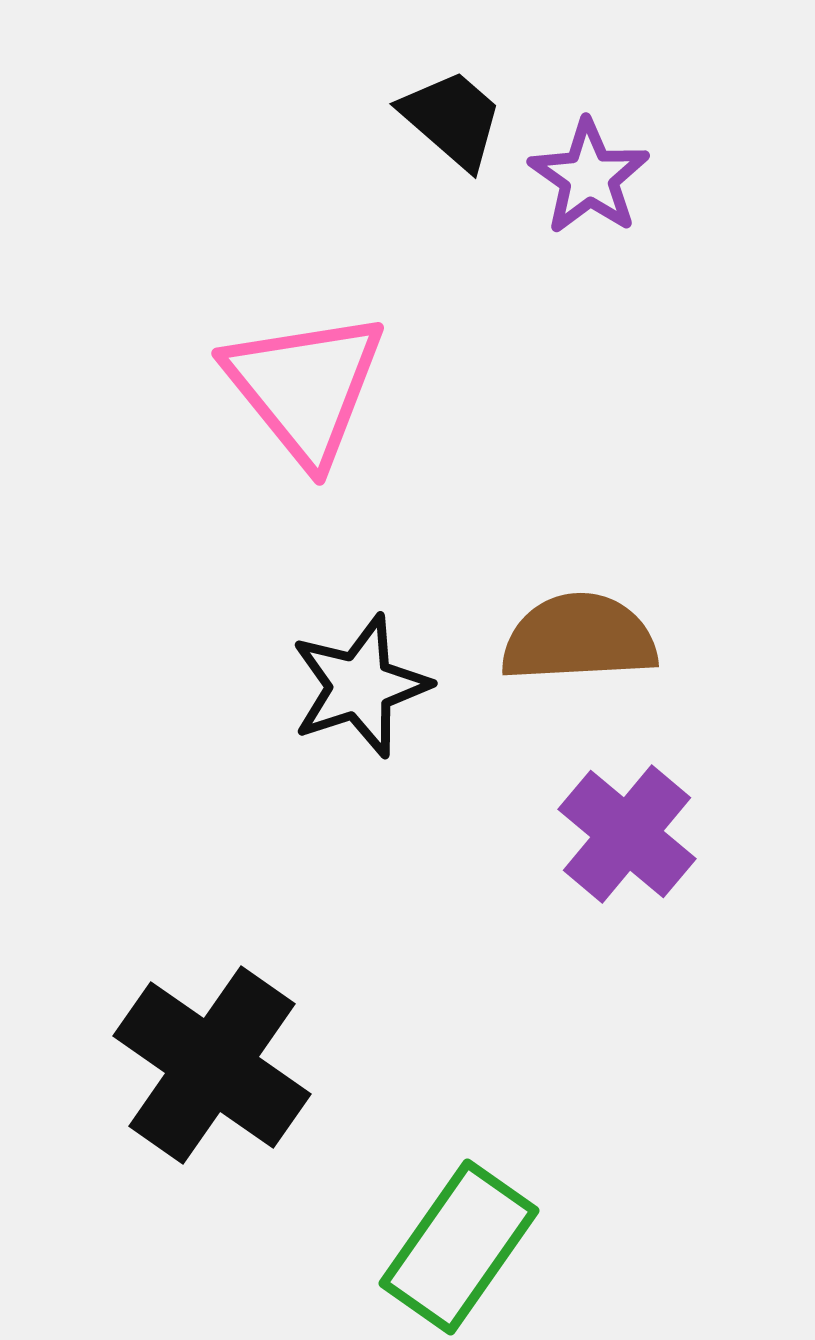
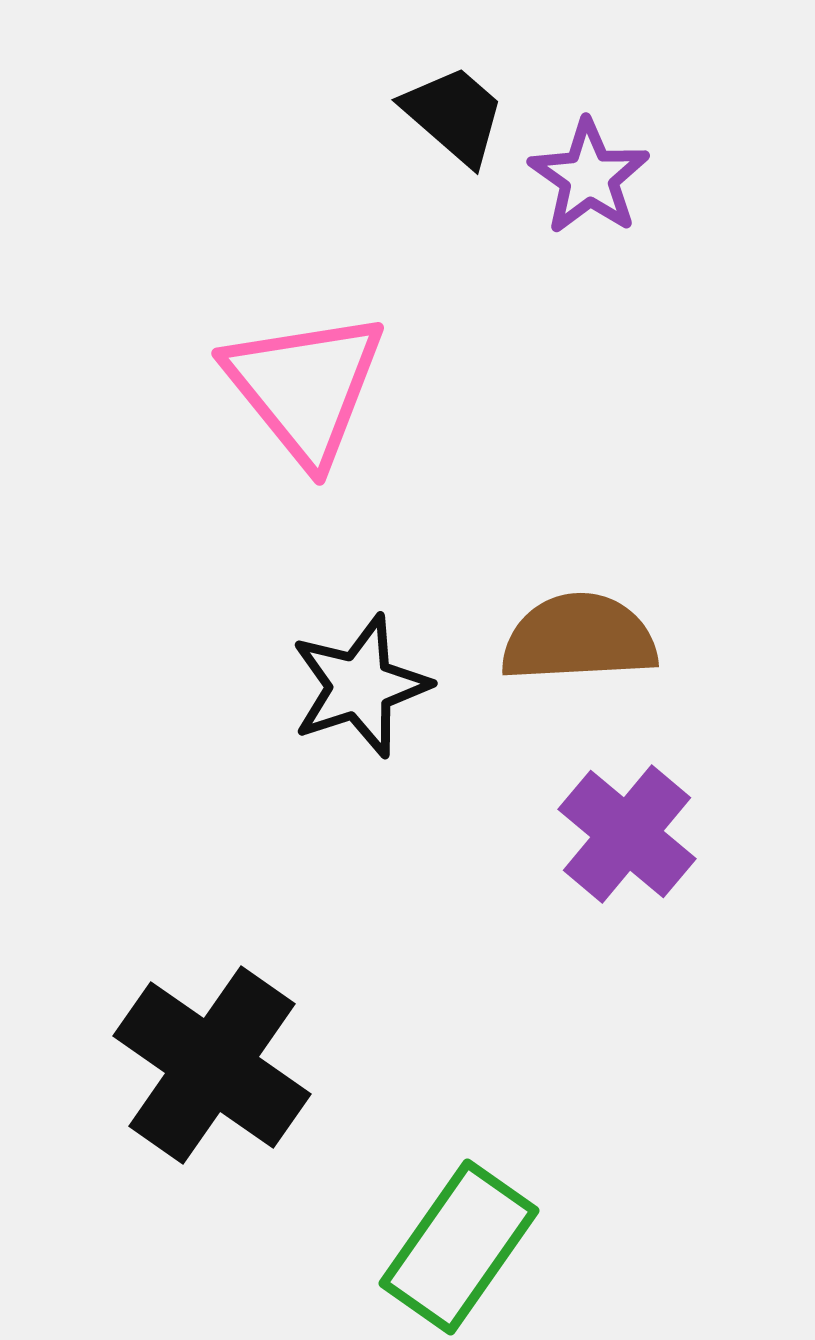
black trapezoid: moved 2 px right, 4 px up
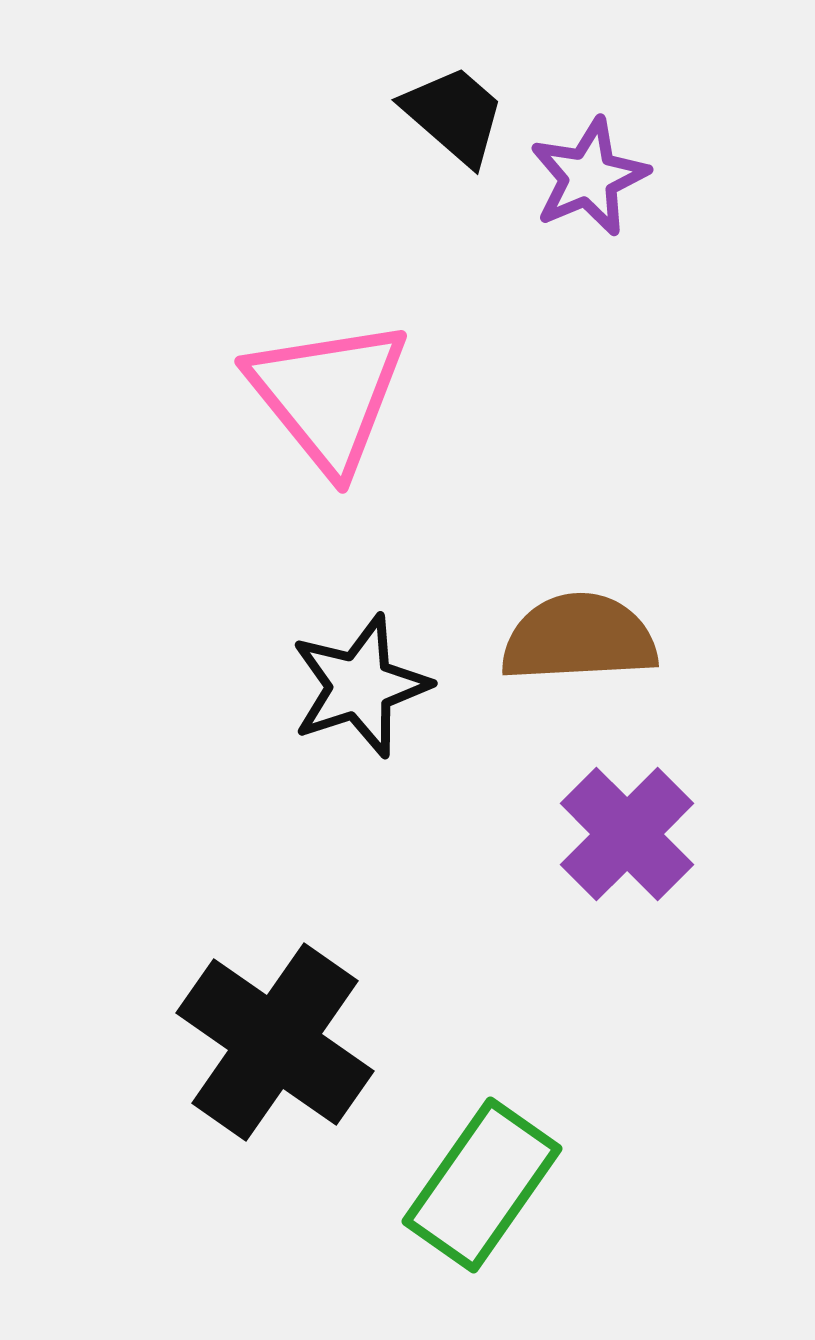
purple star: rotated 14 degrees clockwise
pink triangle: moved 23 px right, 8 px down
purple cross: rotated 5 degrees clockwise
black cross: moved 63 px right, 23 px up
green rectangle: moved 23 px right, 62 px up
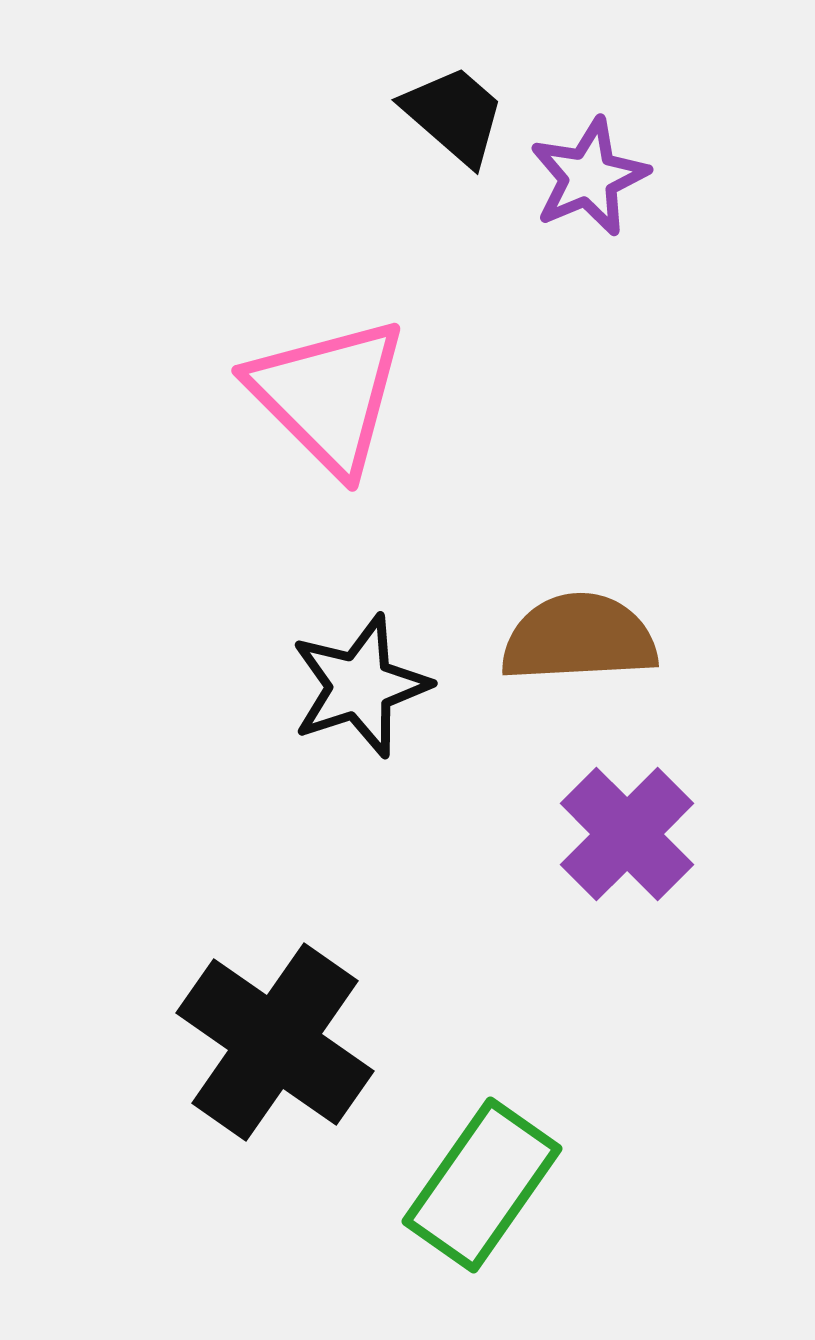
pink triangle: rotated 6 degrees counterclockwise
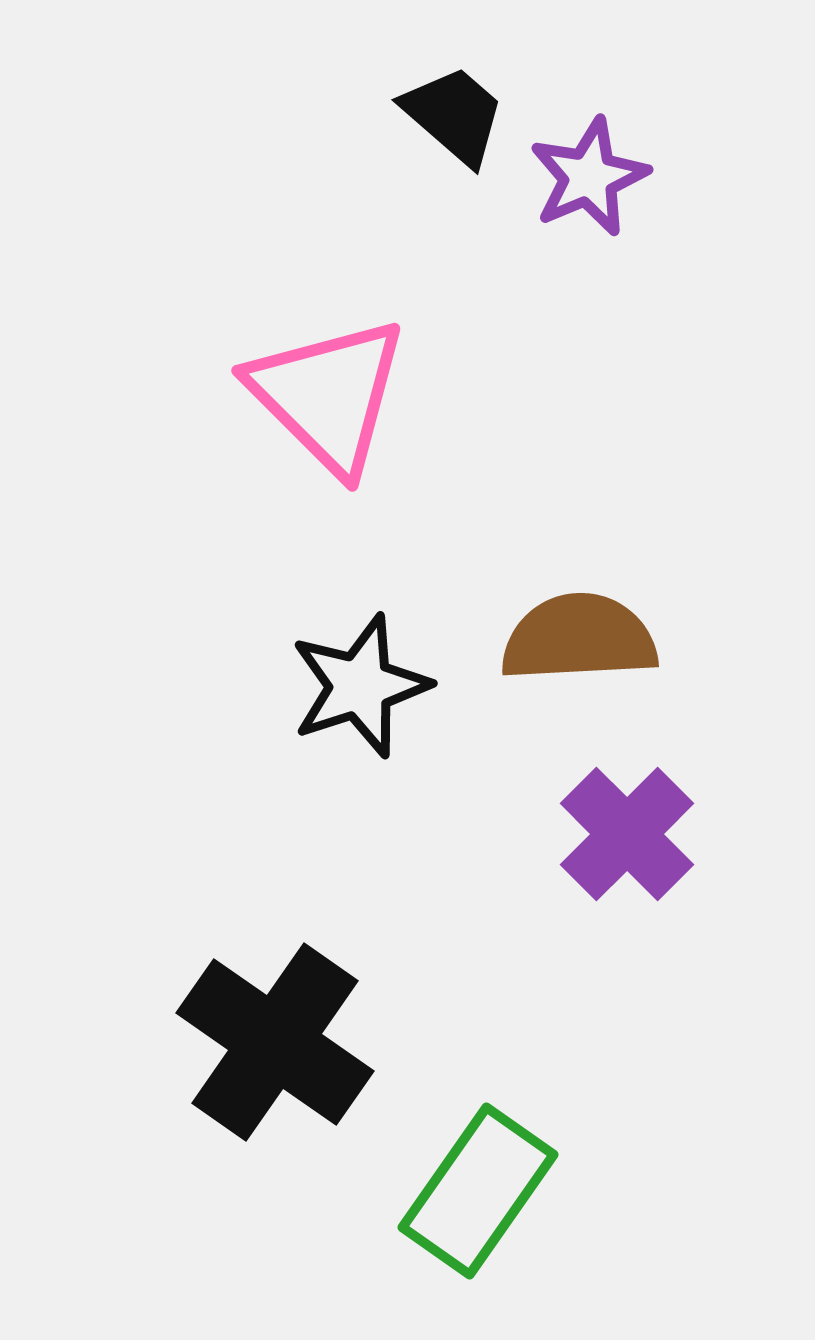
green rectangle: moved 4 px left, 6 px down
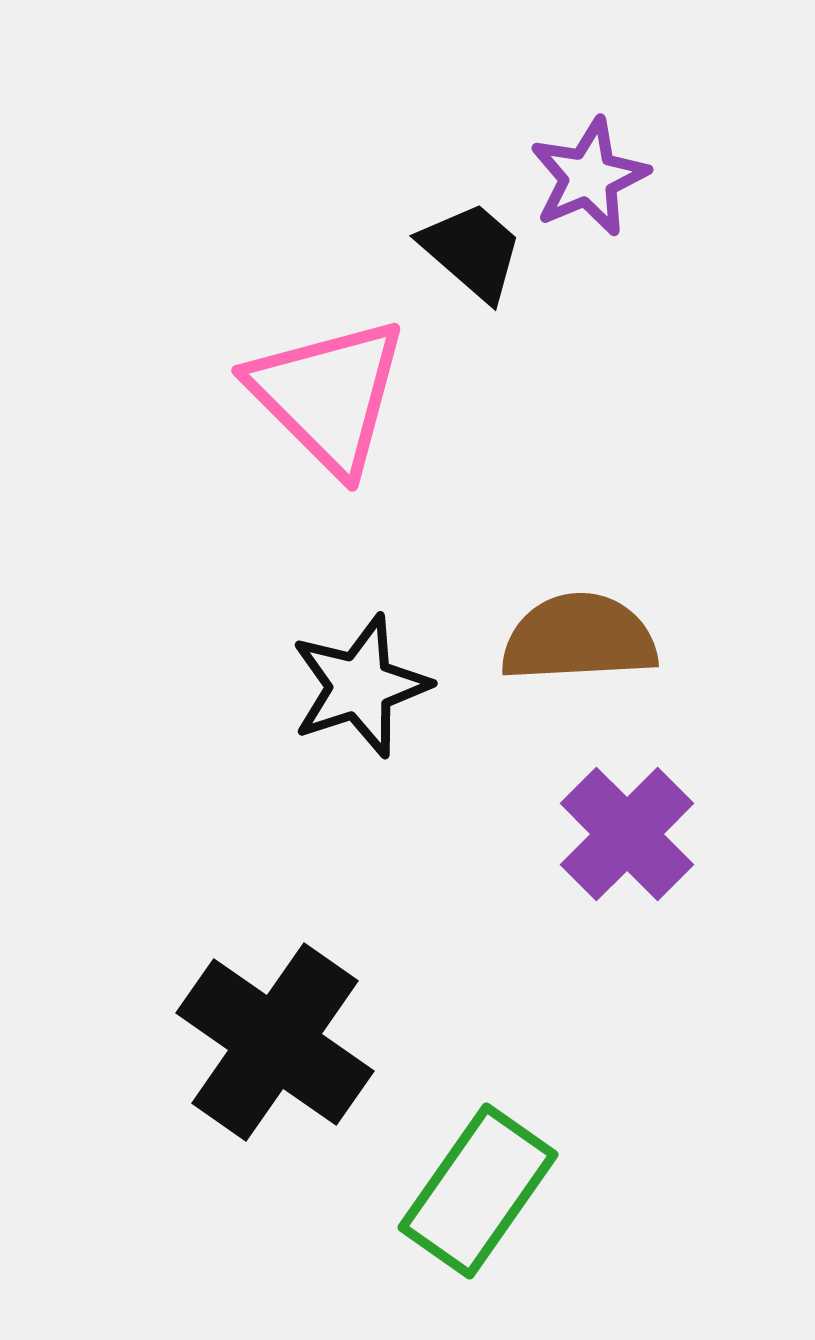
black trapezoid: moved 18 px right, 136 px down
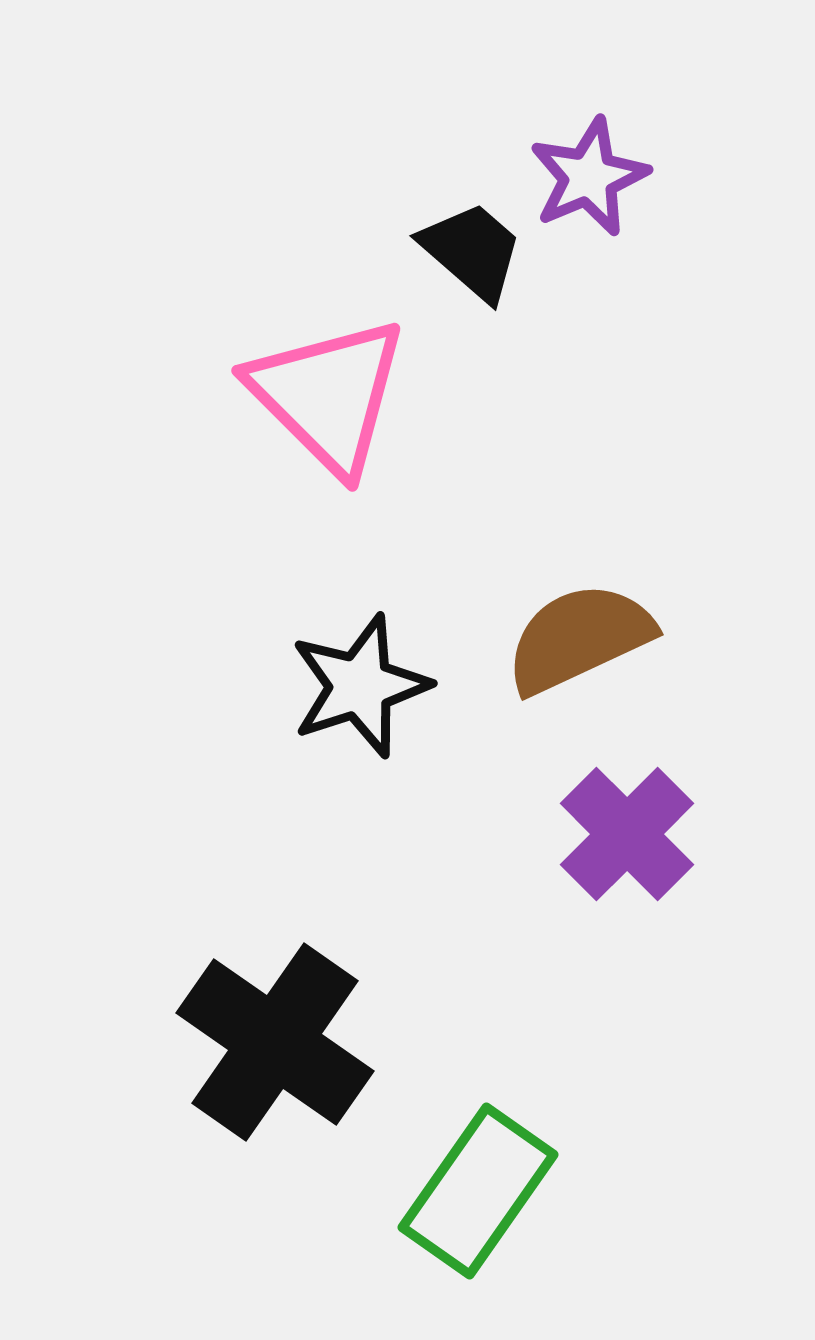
brown semicircle: rotated 22 degrees counterclockwise
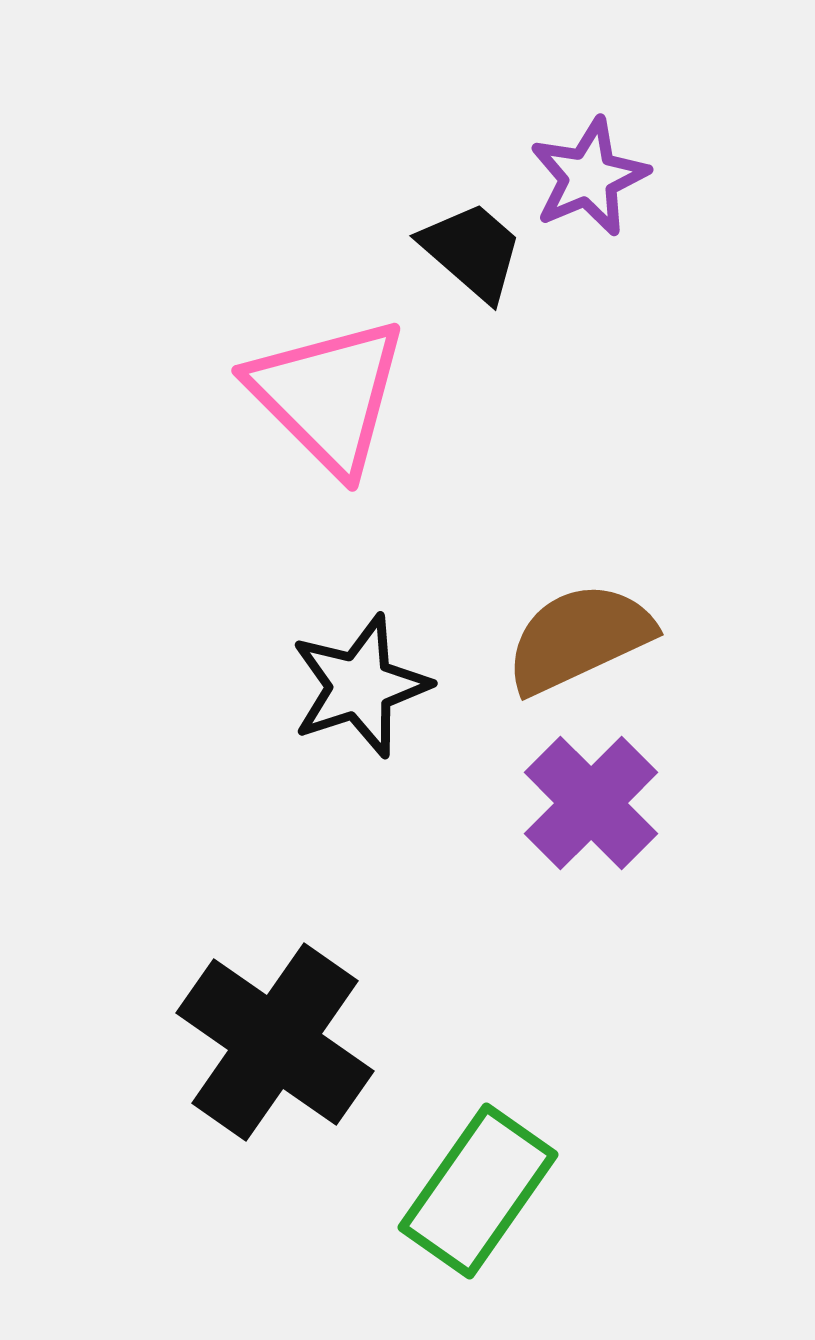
purple cross: moved 36 px left, 31 px up
